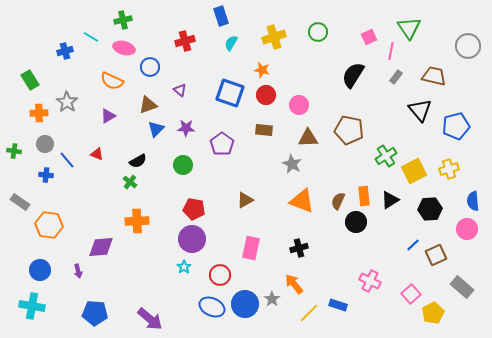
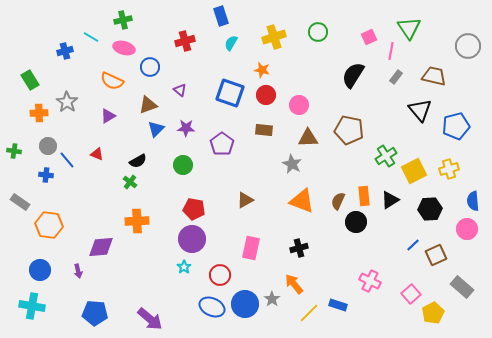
gray circle at (45, 144): moved 3 px right, 2 px down
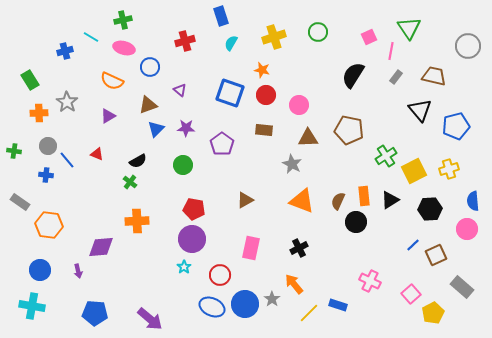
black cross at (299, 248): rotated 12 degrees counterclockwise
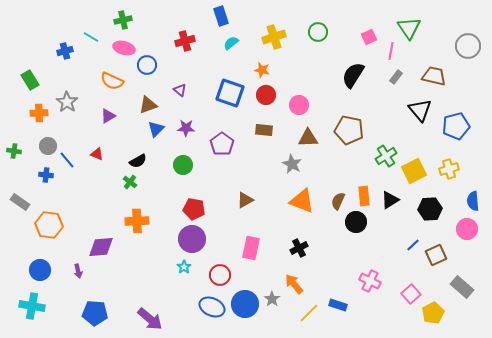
cyan semicircle at (231, 43): rotated 21 degrees clockwise
blue circle at (150, 67): moved 3 px left, 2 px up
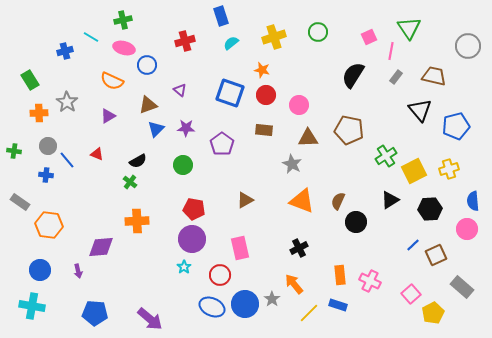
orange rectangle at (364, 196): moved 24 px left, 79 px down
pink rectangle at (251, 248): moved 11 px left; rotated 25 degrees counterclockwise
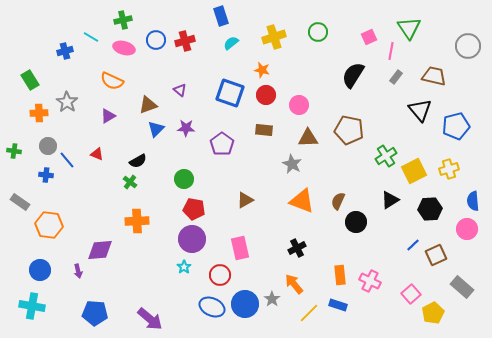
blue circle at (147, 65): moved 9 px right, 25 px up
green circle at (183, 165): moved 1 px right, 14 px down
purple diamond at (101, 247): moved 1 px left, 3 px down
black cross at (299, 248): moved 2 px left
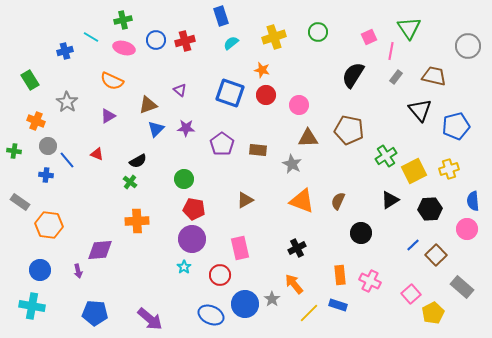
orange cross at (39, 113): moved 3 px left, 8 px down; rotated 24 degrees clockwise
brown rectangle at (264, 130): moved 6 px left, 20 px down
black circle at (356, 222): moved 5 px right, 11 px down
brown square at (436, 255): rotated 20 degrees counterclockwise
blue ellipse at (212, 307): moved 1 px left, 8 px down
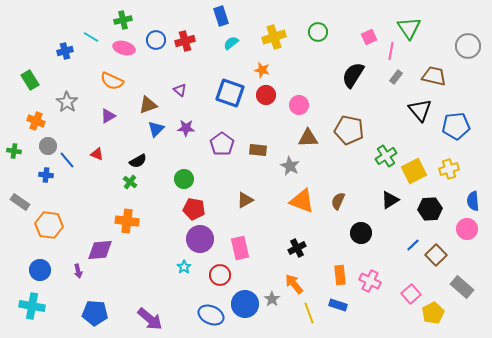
blue pentagon at (456, 126): rotated 8 degrees clockwise
gray star at (292, 164): moved 2 px left, 2 px down
orange cross at (137, 221): moved 10 px left; rotated 10 degrees clockwise
purple circle at (192, 239): moved 8 px right
yellow line at (309, 313): rotated 65 degrees counterclockwise
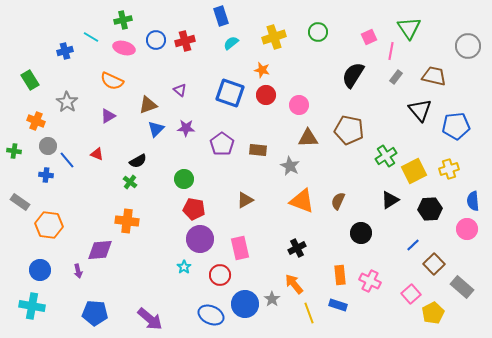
brown square at (436, 255): moved 2 px left, 9 px down
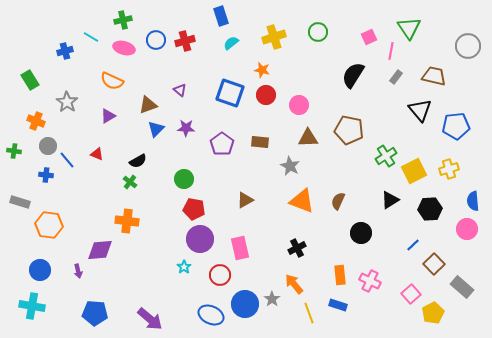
brown rectangle at (258, 150): moved 2 px right, 8 px up
gray rectangle at (20, 202): rotated 18 degrees counterclockwise
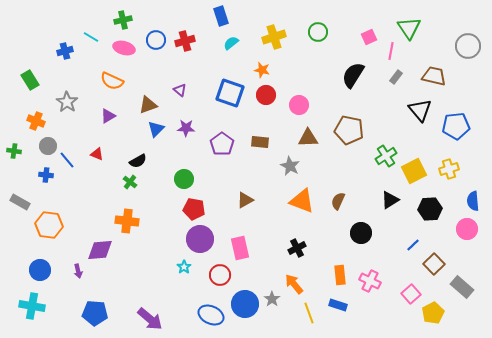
gray rectangle at (20, 202): rotated 12 degrees clockwise
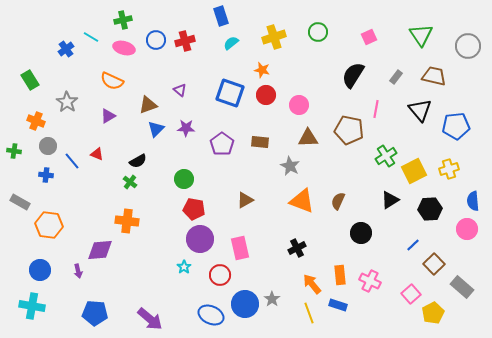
green triangle at (409, 28): moved 12 px right, 7 px down
blue cross at (65, 51): moved 1 px right, 2 px up; rotated 21 degrees counterclockwise
pink line at (391, 51): moved 15 px left, 58 px down
blue line at (67, 160): moved 5 px right, 1 px down
orange arrow at (294, 284): moved 18 px right
